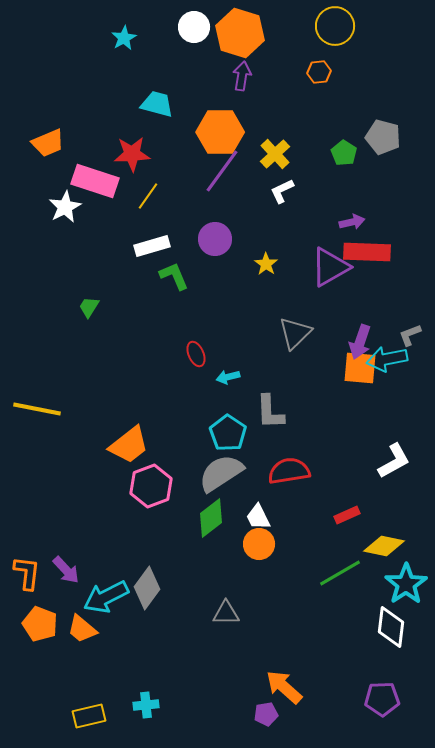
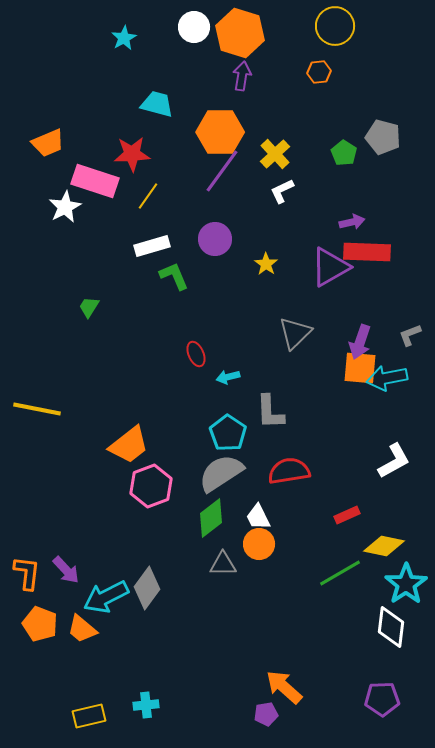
cyan arrow at (387, 359): moved 19 px down
gray triangle at (226, 613): moved 3 px left, 49 px up
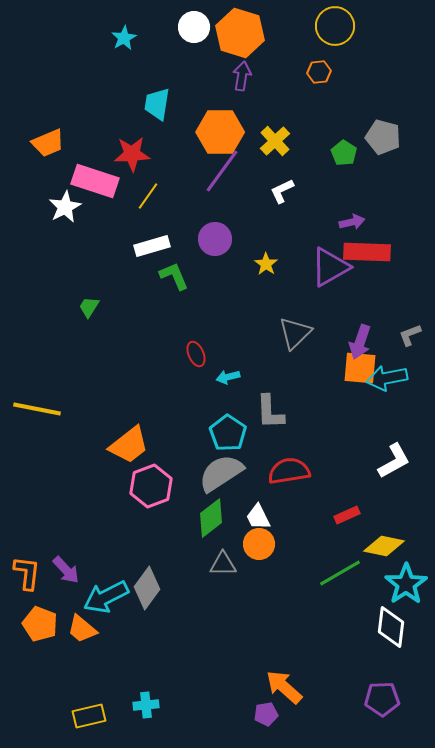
cyan trapezoid at (157, 104): rotated 96 degrees counterclockwise
yellow cross at (275, 154): moved 13 px up
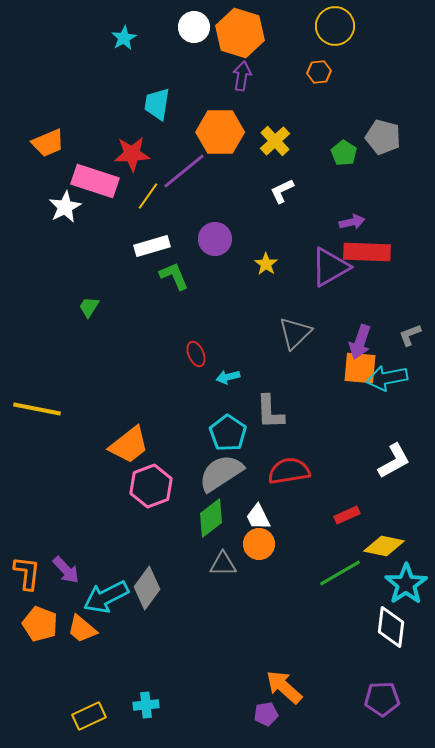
purple line at (222, 171): moved 38 px left; rotated 15 degrees clockwise
yellow rectangle at (89, 716): rotated 12 degrees counterclockwise
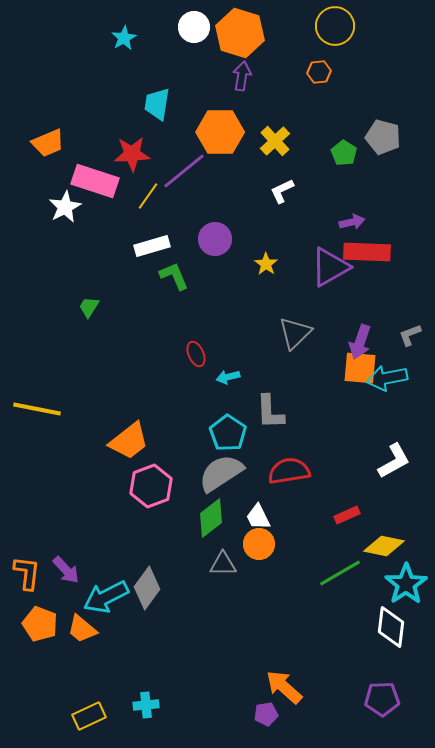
orange trapezoid at (129, 445): moved 4 px up
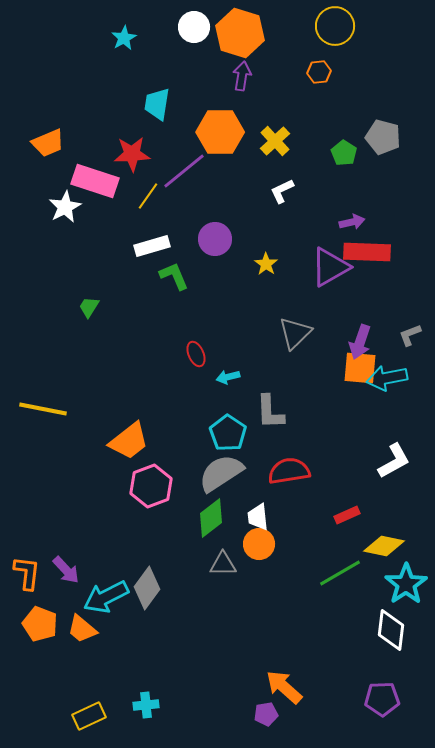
yellow line at (37, 409): moved 6 px right
white trapezoid at (258, 517): rotated 20 degrees clockwise
white diamond at (391, 627): moved 3 px down
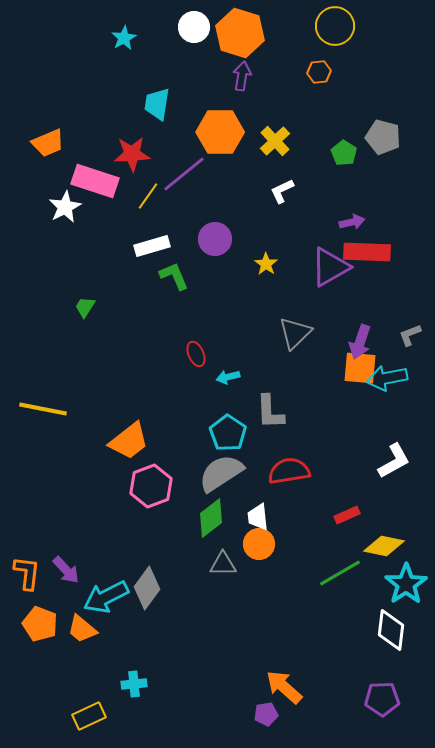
purple line at (184, 171): moved 3 px down
green trapezoid at (89, 307): moved 4 px left
cyan cross at (146, 705): moved 12 px left, 21 px up
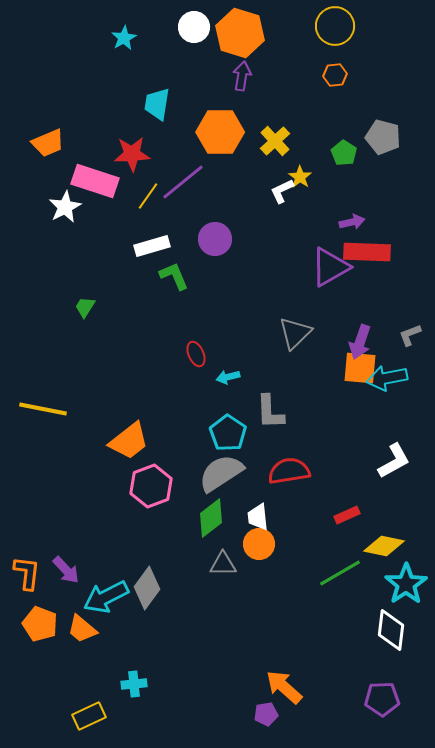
orange hexagon at (319, 72): moved 16 px right, 3 px down
purple line at (184, 174): moved 1 px left, 8 px down
yellow star at (266, 264): moved 34 px right, 87 px up
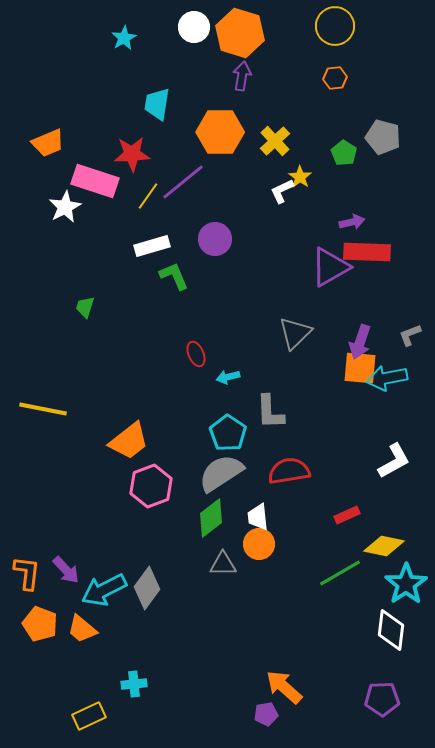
orange hexagon at (335, 75): moved 3 px down
green trapezoid at (85, 307): rotated 15 degrees counterclockwise
cyan arrow at (106, 597): moved 2 px left, 7 px up
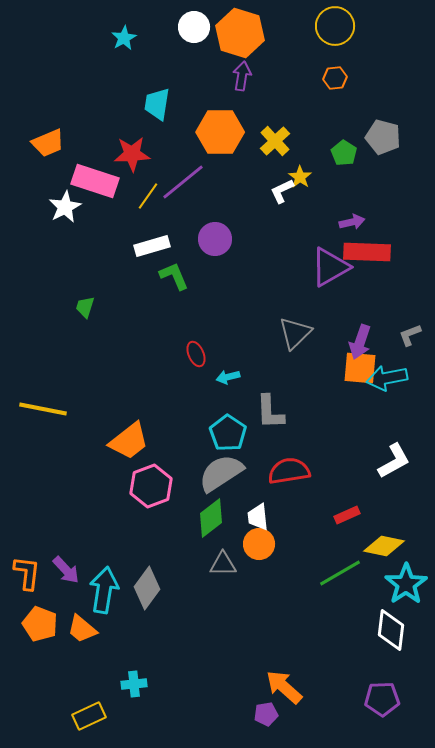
cyan arrow at (104, 590): rotated 126 degrees clockwise
